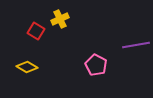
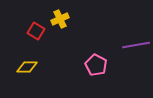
yellow diamond: rotated 30 degrees counterclockwise
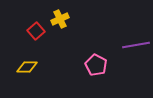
red square: rotated 18 degrees clockwise
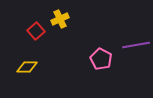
pink pentagon: moved 5 px right, 6 px up
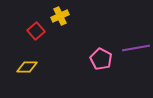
yellow cross: moved 3 px up
purple line: moved 3 px down
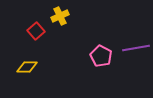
pink pentagon: moved 3 px up
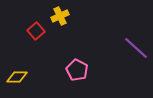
purple line: rotated 52 degrees clockwise
pink pentagon: moved 24 px left, 14 px down
yellow diamond: moved 10 px left, 10 px down
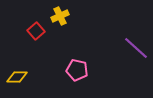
pink pentagon: rotated 15 degrees counterclockwise
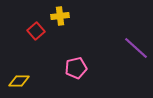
yellow cross: rotated 18 degrees clockwise
pink pentagon: moved 1 px left, 2 px up; rotated 25 degrees counterclockwise
yellow diamond: moved 2 px right, 4 px down
